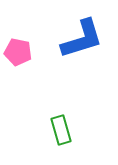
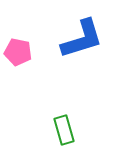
green rectangle: moved 3 px right
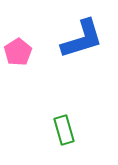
pink pentagon: rotated 28 degrees clockwise
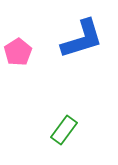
green rectangle: rotated 52 degrees clockwise
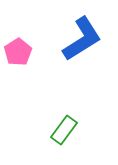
blue L-shape: rotated 15 degrees counterclockwise
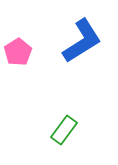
blue L-shape: moved 2 px down
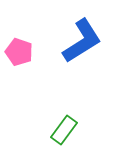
pink pentagon: moved 1 px right; rotated 20 degrees counterclockwise
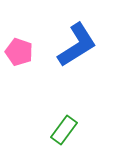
blue L-shape: moved 5 px left, 4 px down
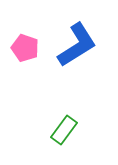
pink pentagon: moved 6 px right, 4 px up
